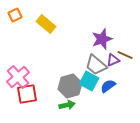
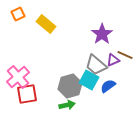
orange square: moved 3 px right, 1 px up
purple star: moved 5 px up; rotated 15 degrees counterclockwise
cyan square: moved 1 px up
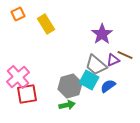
yellow rectangle: rotated 18 degrees clockwise
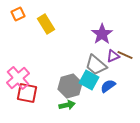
purple triangle: moved 4 px up
pink cross: moved 1 px down
red square: moved 1 px up; rotated 20 degrees clockwise
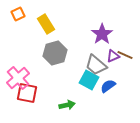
gray hexagon: moved 15 px left, 33 px up
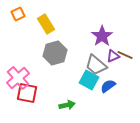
purple star: moved 2 px down
